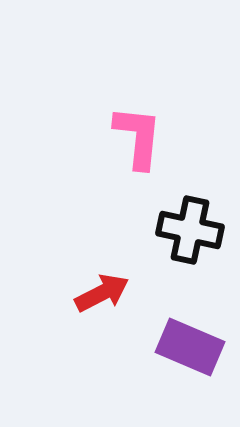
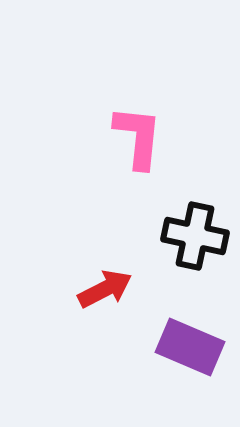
black cross: moved 5 px right, 6 px down
red arrow: moved 3 px right, 4 px up
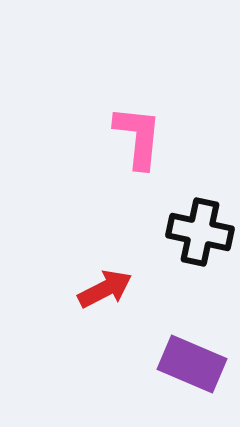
black cross: moved 5 px right, 4 px up
purple rectangle: moved 2 px right, 17 px down
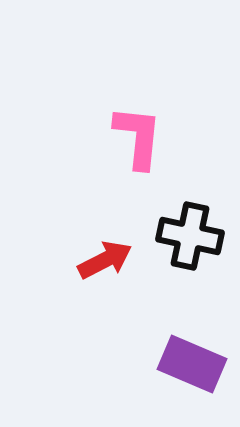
black cross: moved 10 px left, 4 px down
red arrow: moved 29 px up
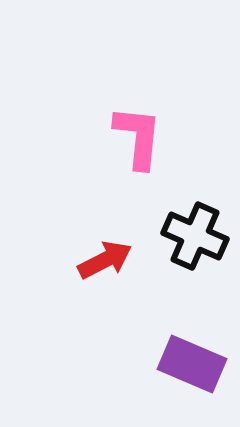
black cross: moved 5 px right; rotated 12 degrees clockwise
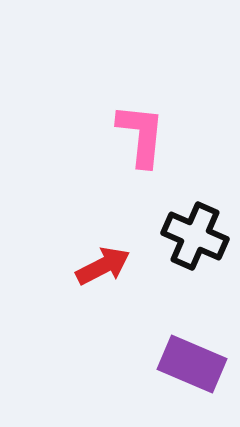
pink L-shape: moved 3 px right, 2 px up
red arrow: moved 2 px left, 6 px down
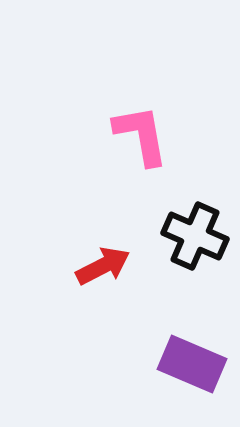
pink L-shape: rotated 16 degrees counterclockwise
